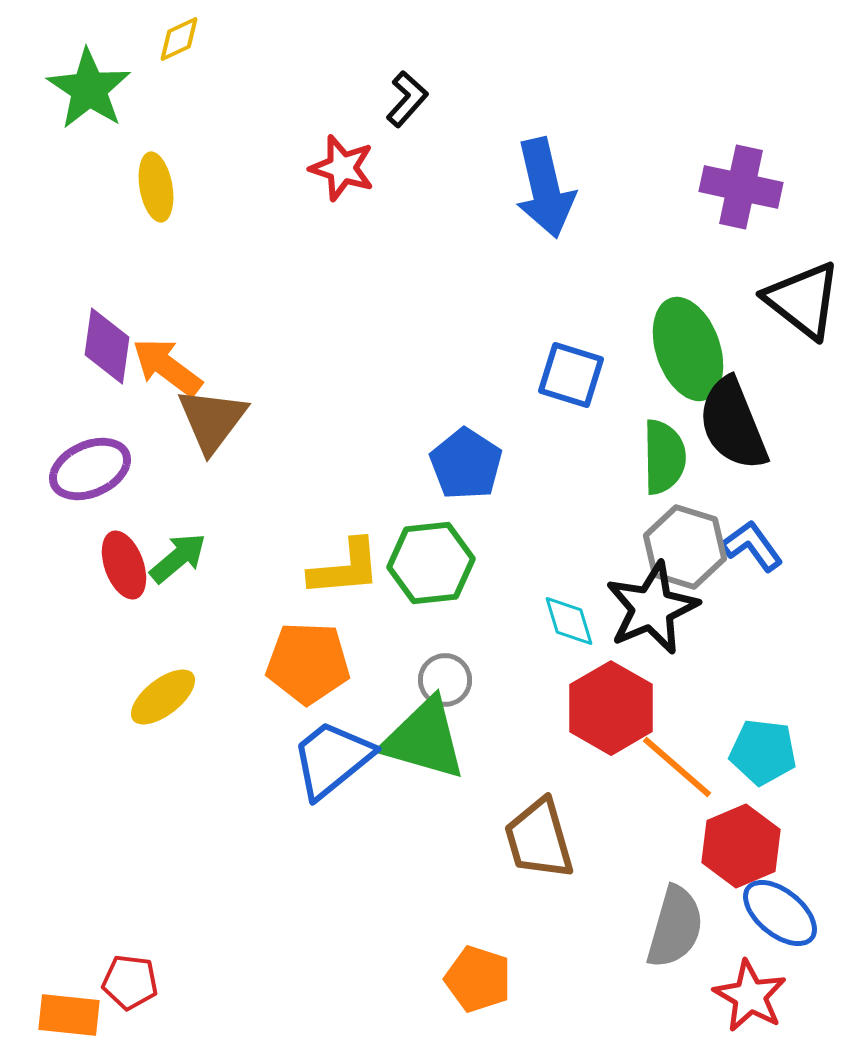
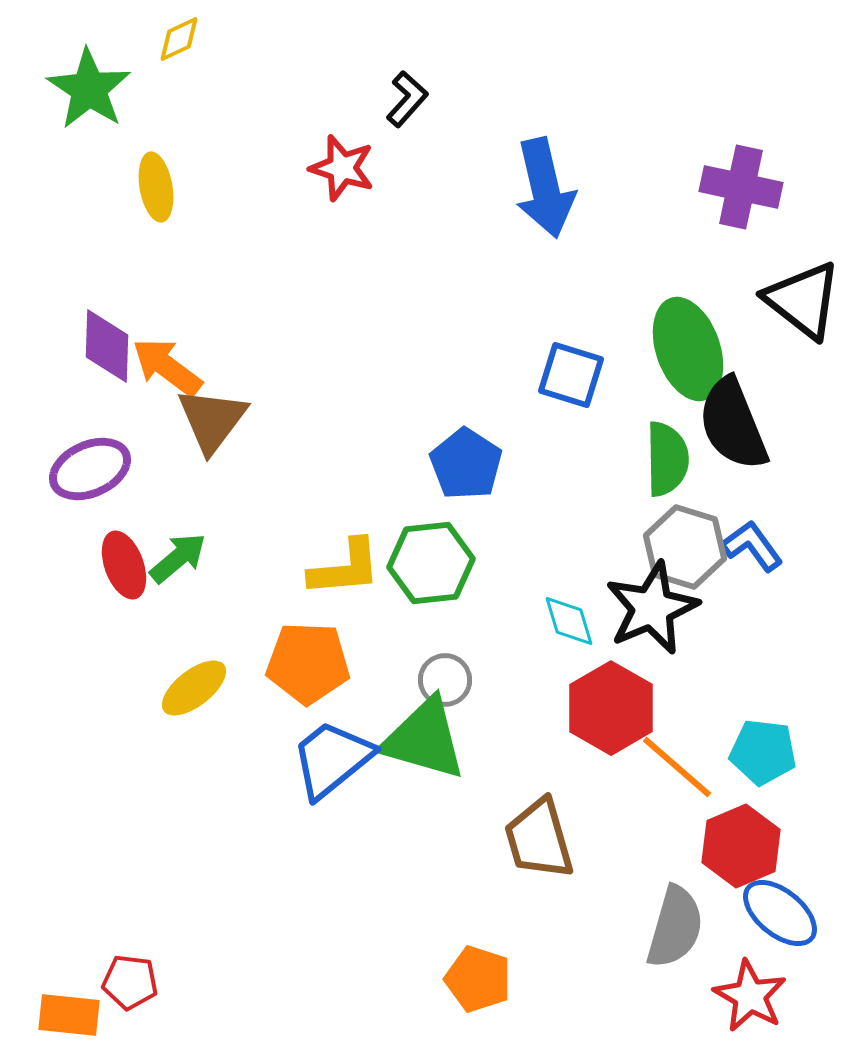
purple diamond at (107, 346): rotated 6 degrees counterclockwise
green semicircle at (664, 457): moved 3 px right, 2 px down
yellow ellipse at (163, 697): moved 31 px right, 9 px up
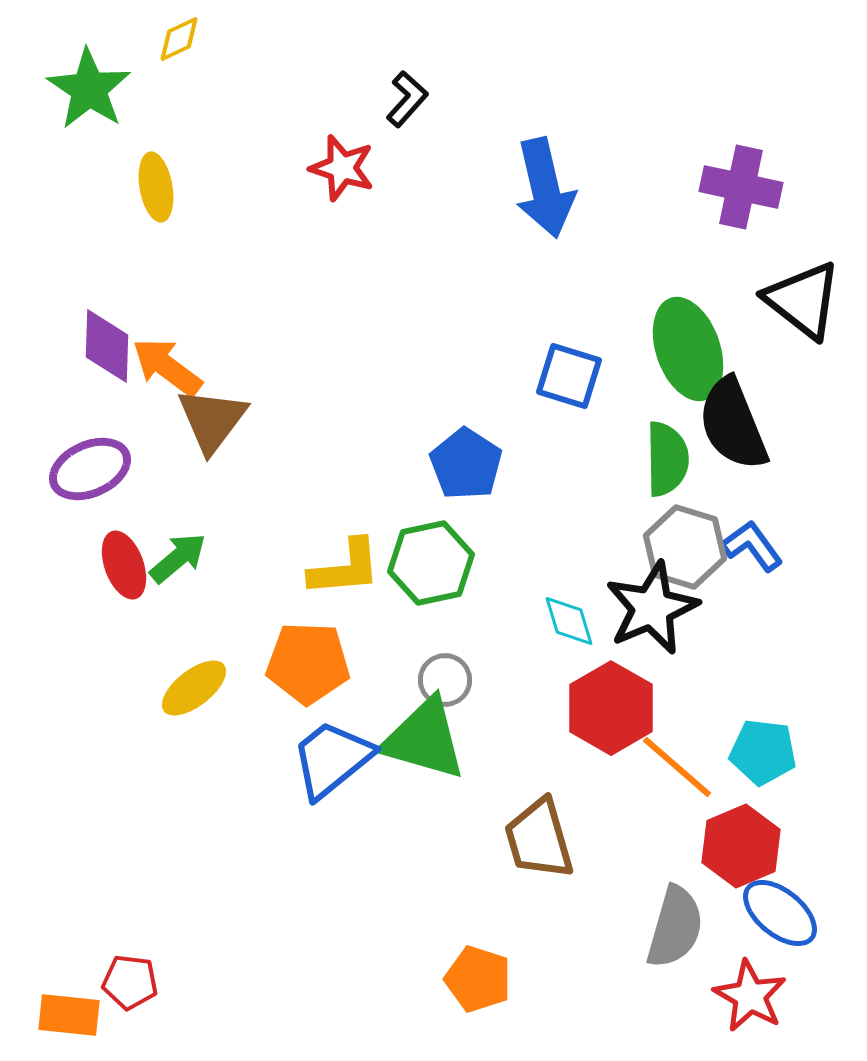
blue square at (571, 375): moved 2 px left, 1 px down
green hexagon at (431, 563): rotated 6 degrees counterclockwise
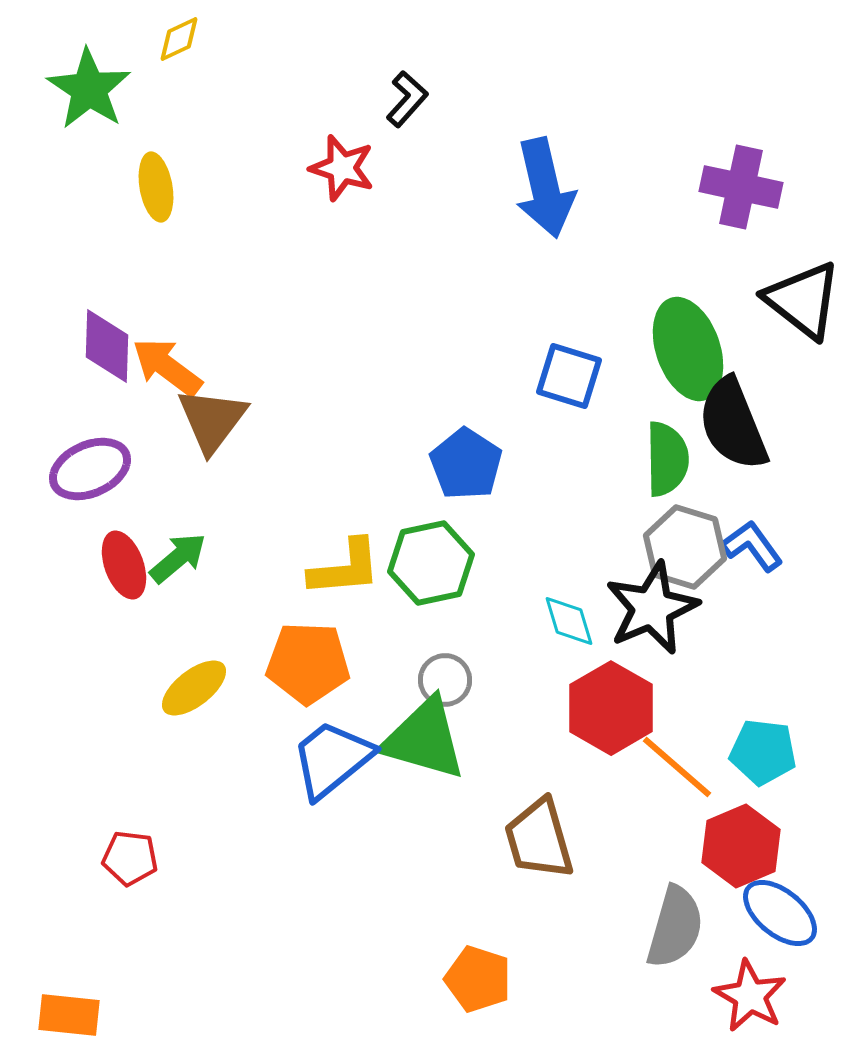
red pentagon at (130, 982): moved 124 px up
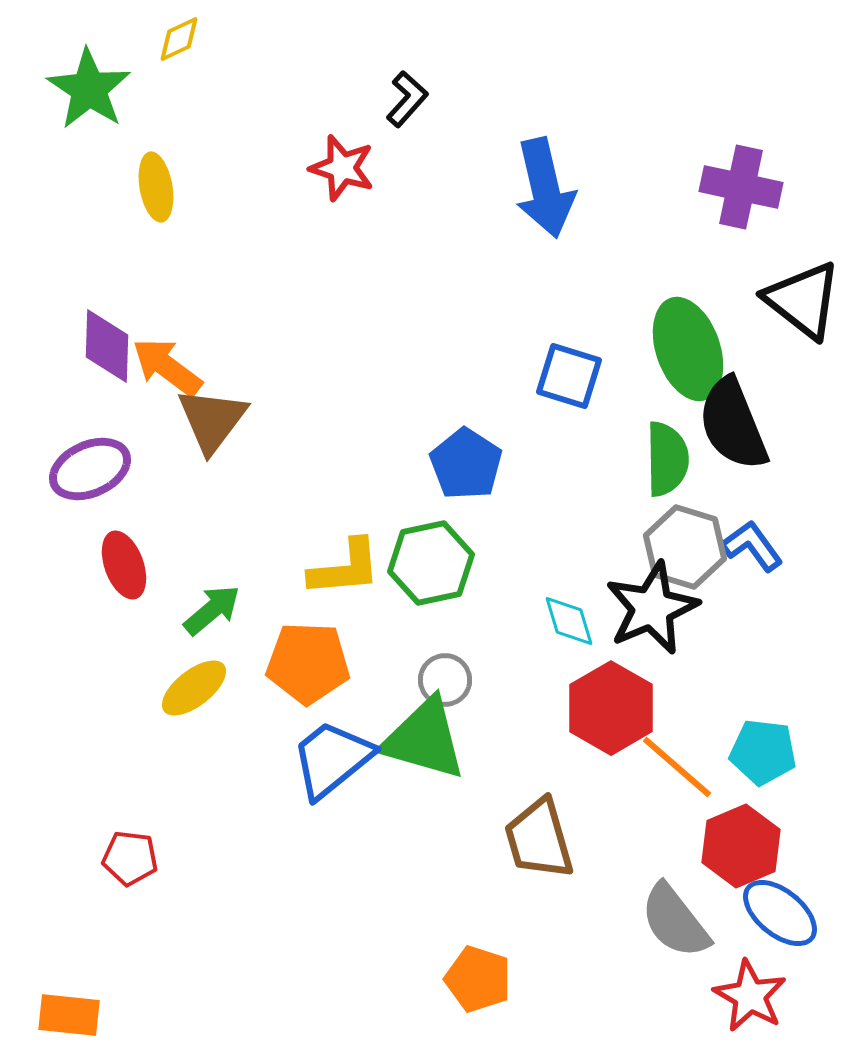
green arrow at (178, 558): moved 34 px right, 52 px down
gray semicircle at (675, 927): moved 6 px up; rotated 126 degrees clockwise
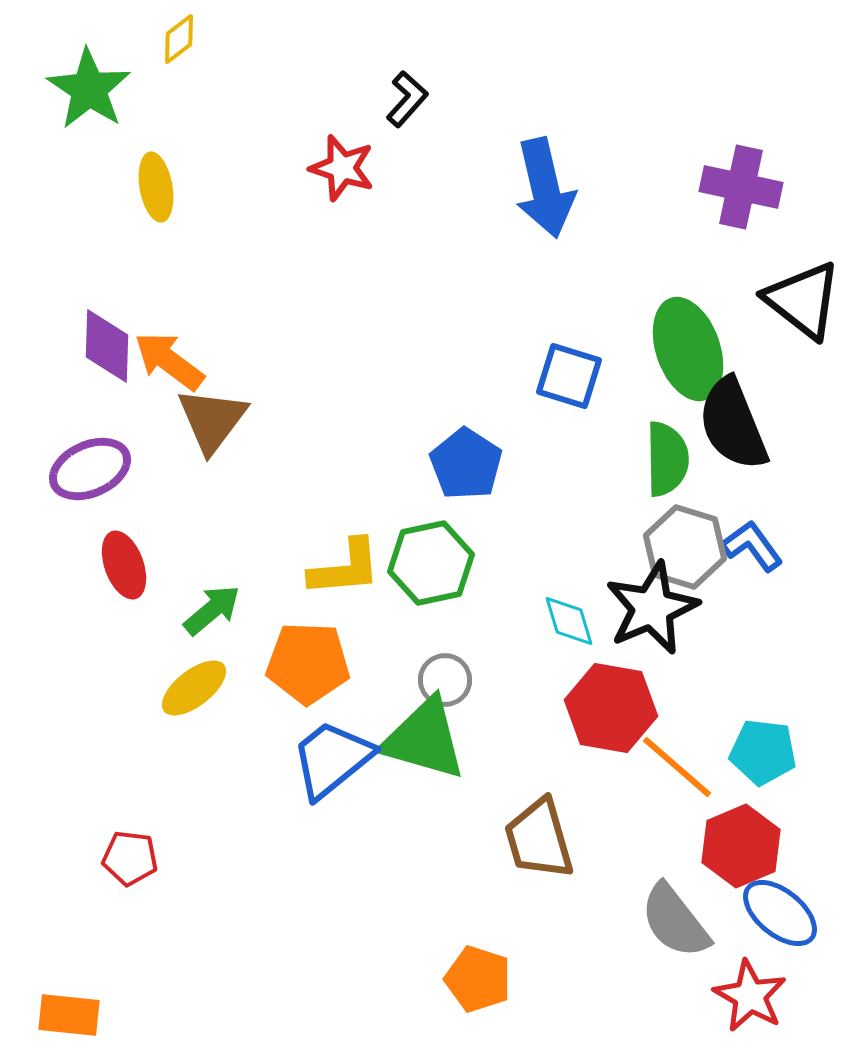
yellow diamond at (179, 39): rotated 12 degrees counterclockwise
orange arrow at (167, 367): moved 2 px right, 6 px up
red hexagon at (611, 708): rotated 20 degrees counterclockwise
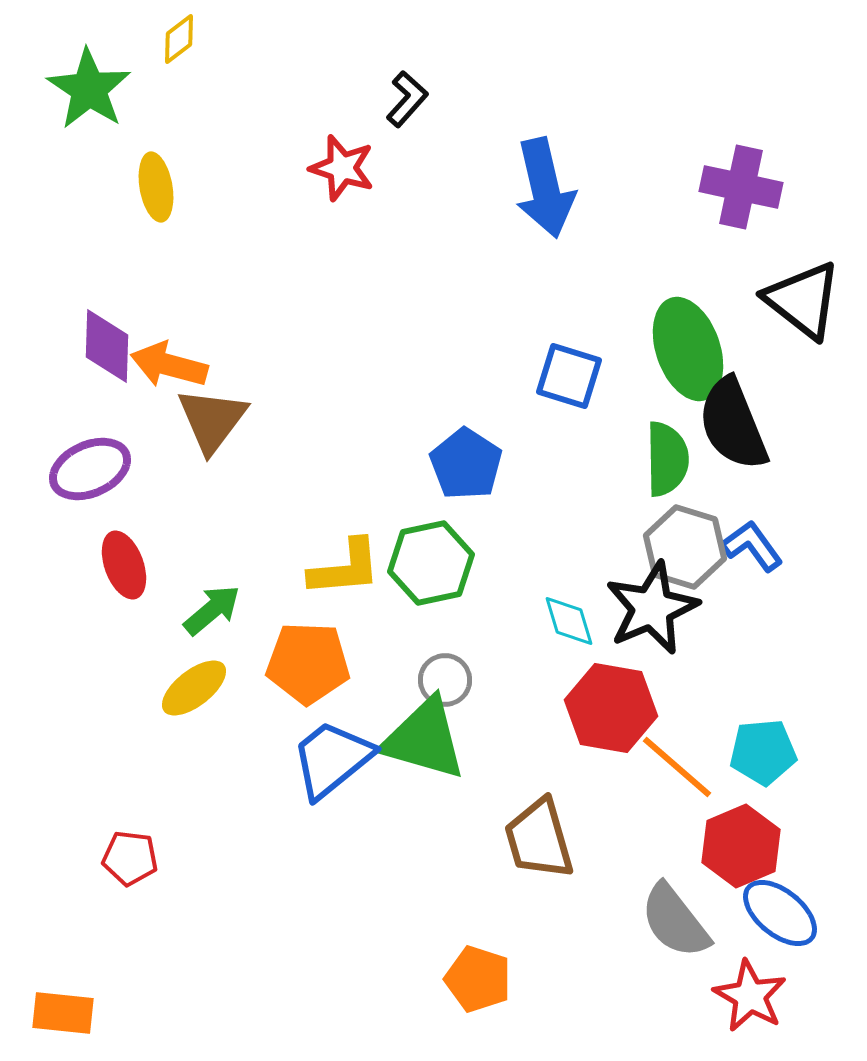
orange arrow at (169, 361): moved 4 px down; rotated 22 degrees counterclockwise
cyan pentagon at (763, 752): rotated 12 degrees counterclockwise
orange rectangle at (69, 1015): moved 6 px left, 2 px up
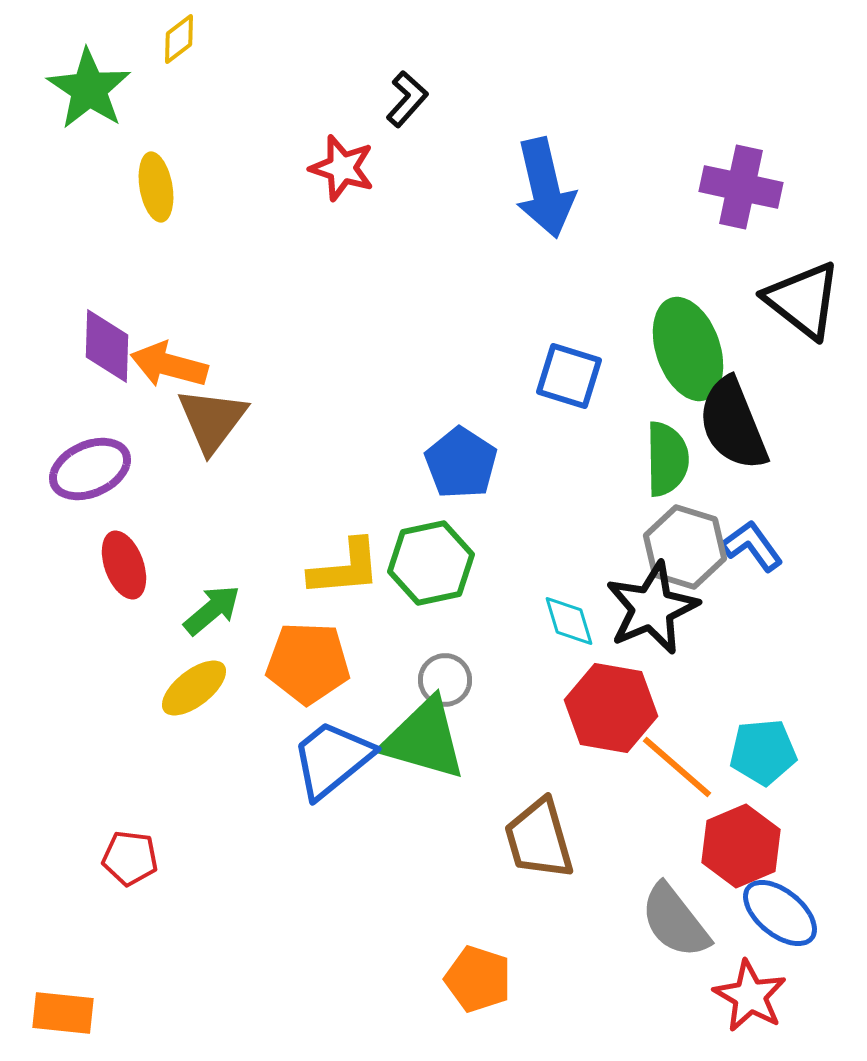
blue pentagon at (466, 464): moved 5 px left, 1 px up
